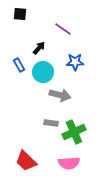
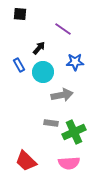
gray arrow: moved 2 px right; rotated 25 degrees counterclockwise
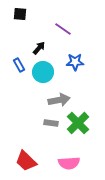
gray arrow: moved 3 px left, 5 px down
green cross: moved 4 px right, 9 px up; rotated 20 degrees counterclockwise
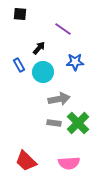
gray arrow: moved 1 px up
gray rectangle: moved 3 px right
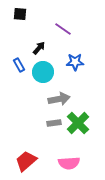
gray rectangle: rotated 16 degrees counterclockwise
red trapezoid: rotated 95 degrees clockwise
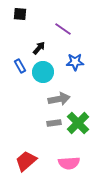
blue rectangle: moved 1 px right, 1 px down
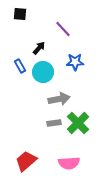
purple line: rotated 12 degrees clockwise
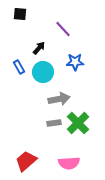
blue rectangle: moved 1 px left, 1 px down
